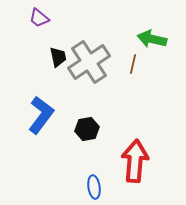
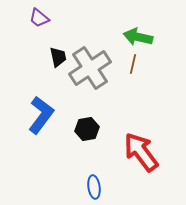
green arrow: moved 14 px left, 2 px up
gray cross: moved 1 px right, 6 px down
red arrow: moved 6 px right, 9 px up; rotated 42 degrees counterclockwise
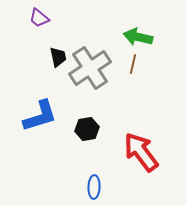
blue L-shape: moved 1 px left, 1 px down; rotated 36 degrees clockwise
blue ellipse: rotated 10 degrees clockwise
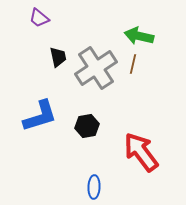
green arrow: moved 1 px right, 1 px up
gray cross: moved 6 px right
black hexagon: moved 3 px up
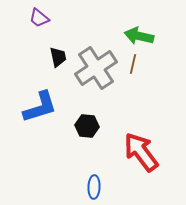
blue L-shape: moved 9 px up
black hexagon: rotated 15 degrees clockwise
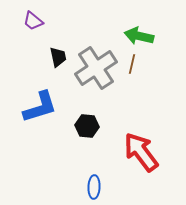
purple trapezoid: moved 6 px left, 3 px down
brown line: moved 1 px left
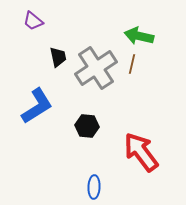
blue L-shape: moved 3 px left, 1 px up; rotated 15 degrees counterclockwise
